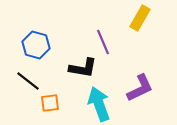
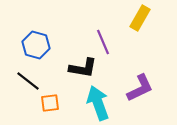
cyan arrow: moved 1 px left, 1 px up
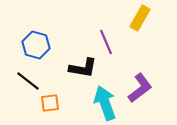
purple line: moved 3 px right
purple L-shape: rotated 12 degrees counterclockwise
cyan arrow: moved 7 px right
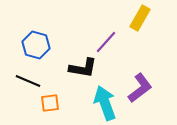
purple line: rotated 65 degrees clockwise
black line: rotated 15 degrees counterclockwise
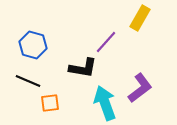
blue hexagon: moved 3 px left
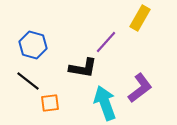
black line: rotated 15 degrees clockwise
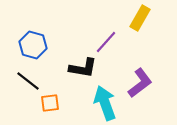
purple L-shape: moved 5 px up
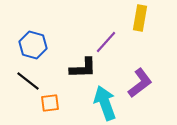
yellow rectangle: rotated 20 degrees counterclockwise
black L-shape: rotated 12 degrees counterclockwise
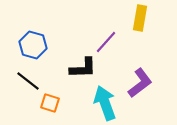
orange square: rotated 24 degrees clockwise
